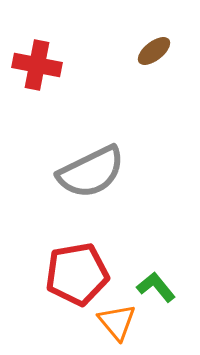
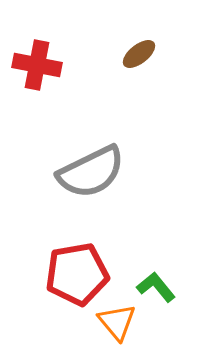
brown ellipse: moved 15 px left, 3 px down
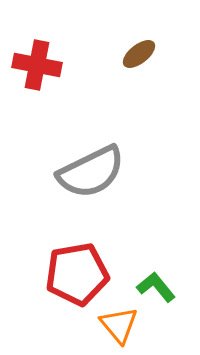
orange triangle: moved 2 px right, 3 px down
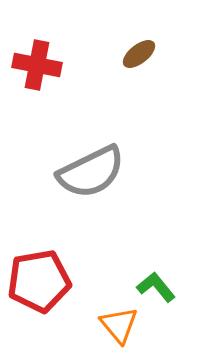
red pentagon: moved 38 px left, 7 px down
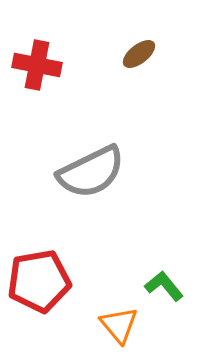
green L-shape: moved 8 px right, 1 px up
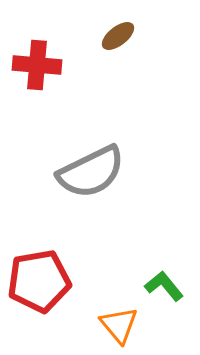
brown ellipse: moved 21 px left, 18 px up
red cross: rotated 6 degrees counterclockwise
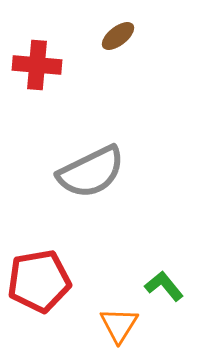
orange triangle: rotated 12 degrees clockwise
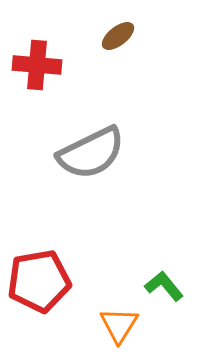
gray semicircle: moved 19 px up
